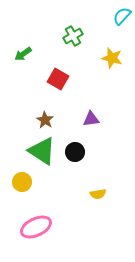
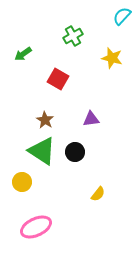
yellow semicircle: rotated 42 degrees counterclockwise
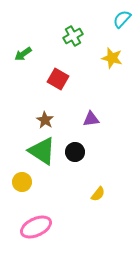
cyan semicircle: moved 3 px down
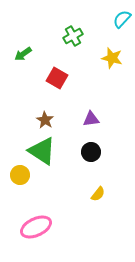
red square: moved 1 px left, 1 px up
black circle: moved 16 px right
yellow circle: moved 2 px left, 7 px up
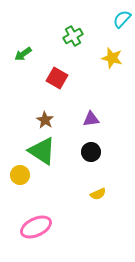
yellow semicircle: rotated 28 degrees clockwise
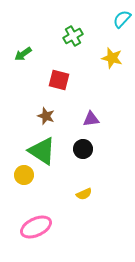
red square: moved 2 px right, 2 px down; rotated 15 degrees counterclockwise
brown star: moved 1 px right, 4 px up; rotated 12 degrees counterclockwise
black circle: moved 8 px left, 3 px up
yellow circle: moved 4 px right
yellow semicircle: moved 14 px left
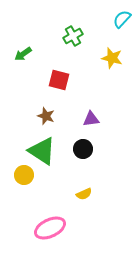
pink ellipse: moved 14 px right, 1 px down
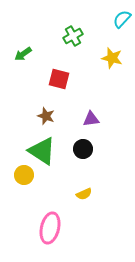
red square: moved 1 px up
pink ellipse: rotated 52 degrees counterclockwise
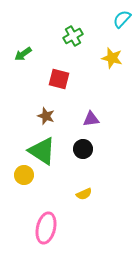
pink ellipse: moved 4 px left
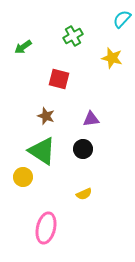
green arrow: moved 7 px up
yellow circle: moved 1 px left, 2 px down
